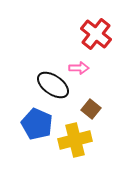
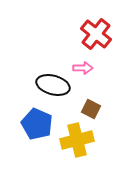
pink arrow: moved 4 px right
black ellipse: rotated 20 degrees counterclockwise
brown square: rotated 12 degrees counterclockwise
yellow cross: moved 2 px right
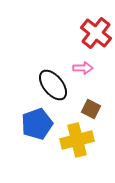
red cross: moved 1 px up
black ellipse: rotated 36 degrees clockwise
blue pentagon: rotated 28 degrees clockwise
